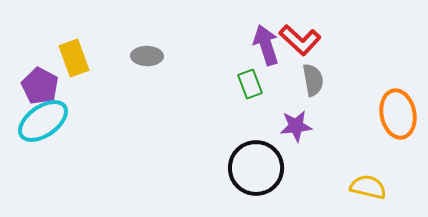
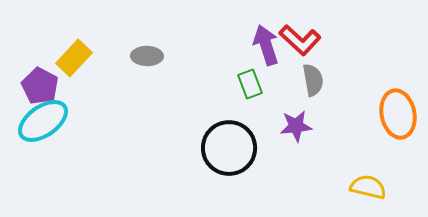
yellow rectangle: rotated 63 degrees clockwise
black circle: moved 27 px left, 20 px up
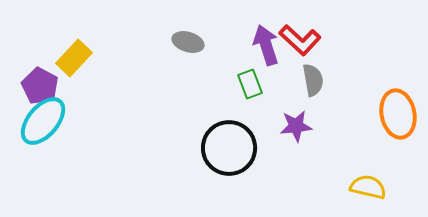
gray ellipse: moved 41 px right, 14 px up; rotated 16 degrees clockwise
cyan ellipse: rotated 15 degrees counterclockwise
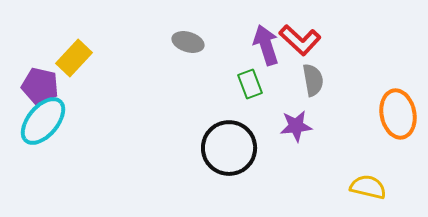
purple pentagon: rotated 15 degrees counterclockwise
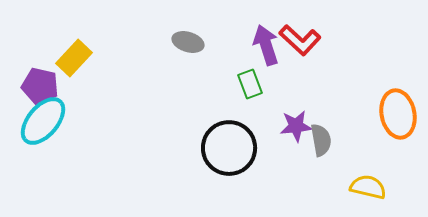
gray semicircle: moved 8 px right, 60 px down
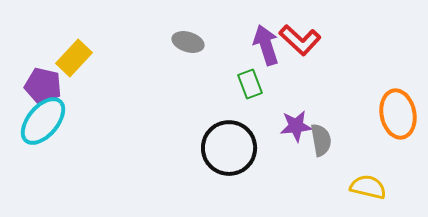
purple pentagon: moved 3 px right
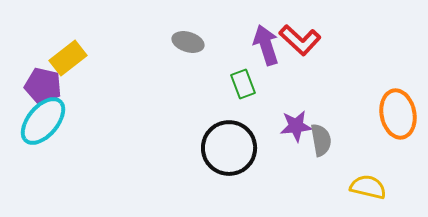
yellow rectangle: moved 6 px left; rotated 9 degrees clockwise
green rectangle: moved 7 px left
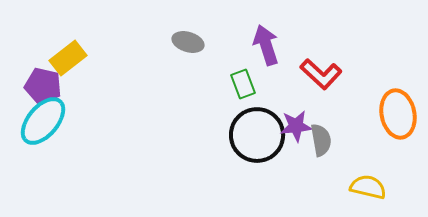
red L-shape: moved 21 px right, 34 px down
black circle: moved 28 px right, 13 px up
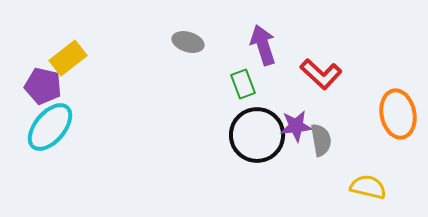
purple arrow: moved 3 px left
cyan ellipse: moved 7 px right, 6 px down
